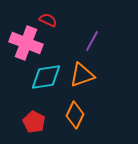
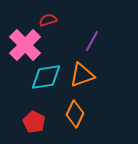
red semicircle: rotated 42 degrees counterclockwise
pink cross: moved 1 px left, 2 px down; rotated 24 degrees clockwise
orange diamond: moved 1 px up
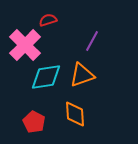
orange diamond: rotated 28 degrees counterclockwise
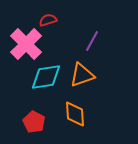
pink cross: moved 1 px right, 1 px up
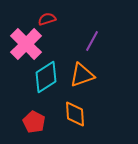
red semicircle: moved 1 px left, 1 px up
cyan diamond: rotated 24 degrees counterclockwise
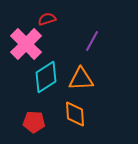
orange triangle: moved 1 px left, 4 px down; rotated 16 degrees clockwise
red pentagon: rotated 25 degrees counterclockwise
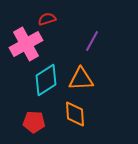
pink cross: rotated 16 degrees clockwise
cyan diamond: moved 3 px down
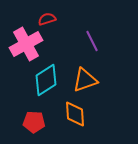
purple line: rotated 55 degrees counterclockwise
orange triangle: moved 4 px right, 1 px down; rotated 16 degrees counterclockwise
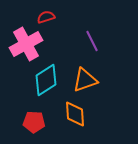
red semicircle: moved 1 px left, 2 px up
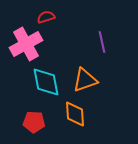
purple line: moved 10 px right, 1 px down; rotated 15 degrees clockwise
cyan diamond: moved 2 px down; rotated 68 degrees counterclockwise
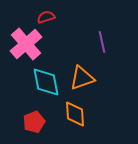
pink cross: rotated 12 degrees counterclockwise
orange triangle: moved 3 px left, 2 px up
red pentagon: rotated 25 degrees counterclockwise
